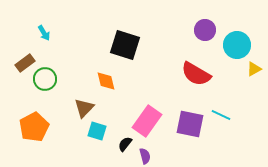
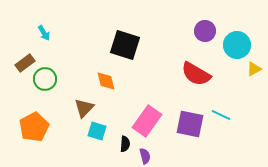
purple circle: moved 1 px down
black semicircle: rotated 147 degrees clockwise
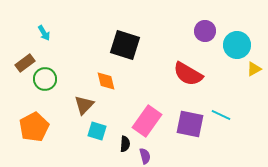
red semicircle: moved 8 px left
brown triangle: moved 3 px up
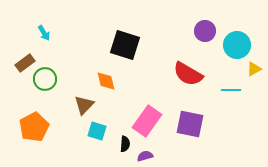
cyan line: moved 10 px right, 25 px up; rotated 24 degrees counterclockwise
purple semicircle: rotated 91 degrees counterclockwise
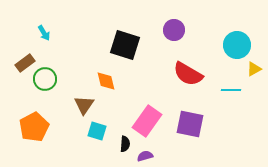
purple circle: moved 31 px left, 1 px up
brown triangle: rotated 10 degrees counterclockwise
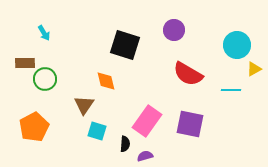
brown rectangle: rotated 36 degrees clockwise
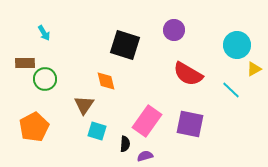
cyan line: rotated 42 degrees clockwise
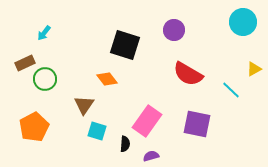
cyan arrow: rotated 70 degrees clockwise
cyan circle: moved 6 px right, 23 px up
brown rectangle: rotated 24 degrees counterclockwise
orange diamond: moved 1 px right, 2 px up; rotated 25 degrees counterclockwise
purple square: moved 7 px right
purple semicircle: moved 6 px right
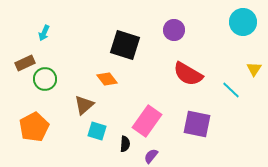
cyan arrow: rotated 14 degrees counterclockwise
yellow triangle: rotated 28 degrees counterclockwise
brown triangle: rotated 15 degrees clockwise
purple semicircle: rotated 35 degrees counterclockwise
